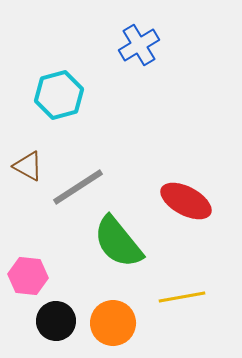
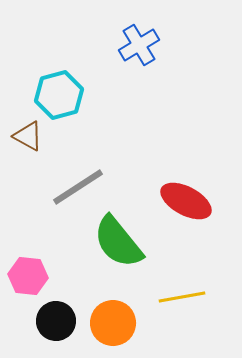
brown triangle: moved 30 px up
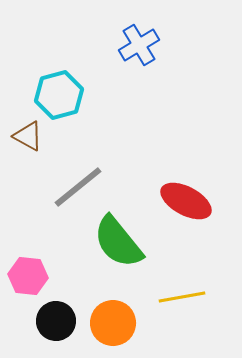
gray line: rotated 6 degrees counterclockwise
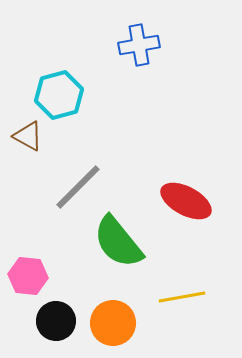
blue cross: rotated 21 degrees clockwise
gray line: rotated 6 degrees counterclockwise
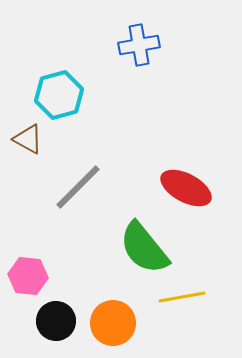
brown triangle: moved 3 px down
red ellipse: moved 13 px up
green semicircle: moved 26 px right, 6 px down
